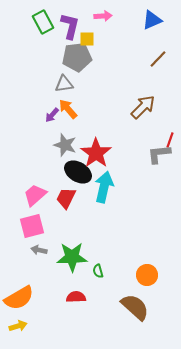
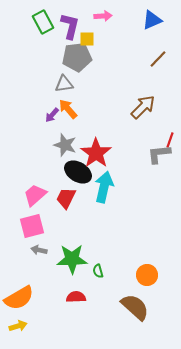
green star: moved 2 px down
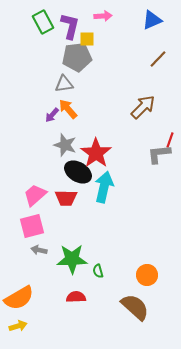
red trapezoid: rotated 115 degrees counterclockwise
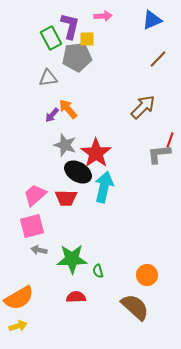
green rectangle: moved 8 px right, 16 px down
gray triangle: moved 16 px left, 6 px up
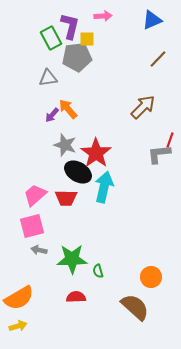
orange circle: moved 4 px right, 2 px down
